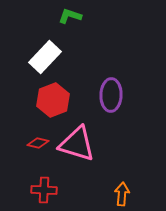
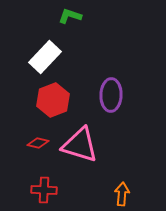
pink triangle: moved 3 px right, 1 px down
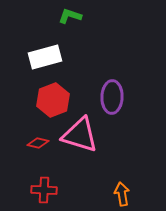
white rectangle: rotated 32 degrees clockwise
purple ellipse: moved 1 px right, 2 px down
pink triangle: moved 10 px up
orange arrow: rotated 15 degrees counterclockwise
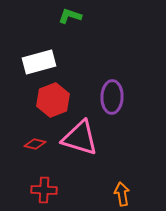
white rectangle: moved 6 px left, 5 px down
pink triangle: moved 3 px down
red diamond: moved 3 px left, 1 px down
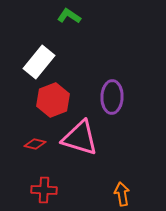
green L-shape: moved 1 px left; rotated 15 degrees clockwise
white rectangle: rotated 36 degrees counterclockwise
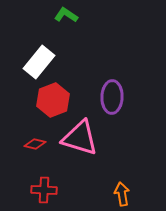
green L-shape: moved 3 px left, 1 px up
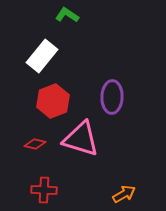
green L-shape: moved 1 px right
white rectangle: moved 3 px right, 6 px up
red hexagon: moved 1 px down
pink triangle: moved 1 px right, 1 px down
orange arrow: moved 2 px right; rotated 70 degrees clockwise
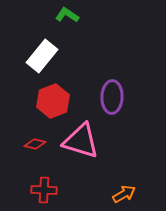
pink triangle: moved 2 px down
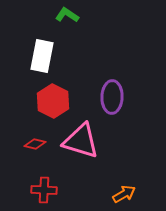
white rectangle: rotated 28 degrees counterclockwise
red hexagon: rotated 12 degrees counterclockwise
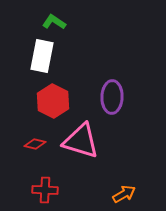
green L-shape: moved 13 px left, 7 px down
red cross: moved 1 px right
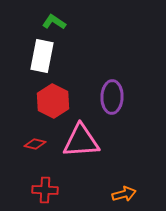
pink triangle: rotated 21 degrees counterclockwise
orange arrow: rotated 15 degrees clockwise
